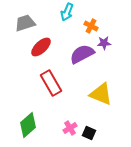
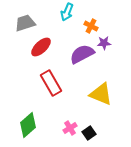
black square: rotated 32 degrees clockwise
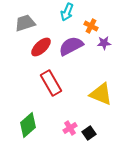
purple semicircle: moved 11 px left, 8 px up
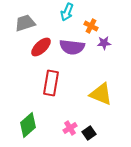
purple semicircle: moved 1 px right, 1 px down; rotated 145 degrees counterclockwise
red rectangle: rotated 40 degrees clockwise
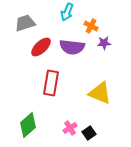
yellow triangle: moved 1 px left, 1 px up
